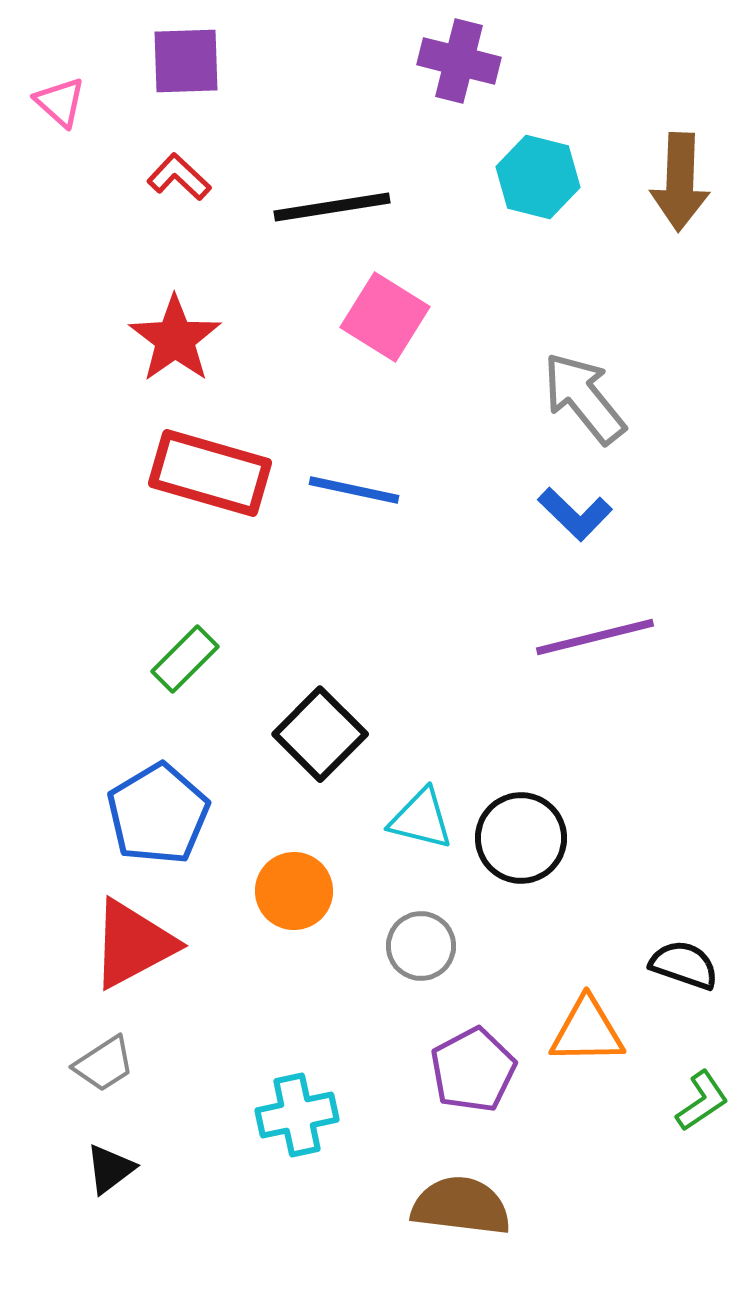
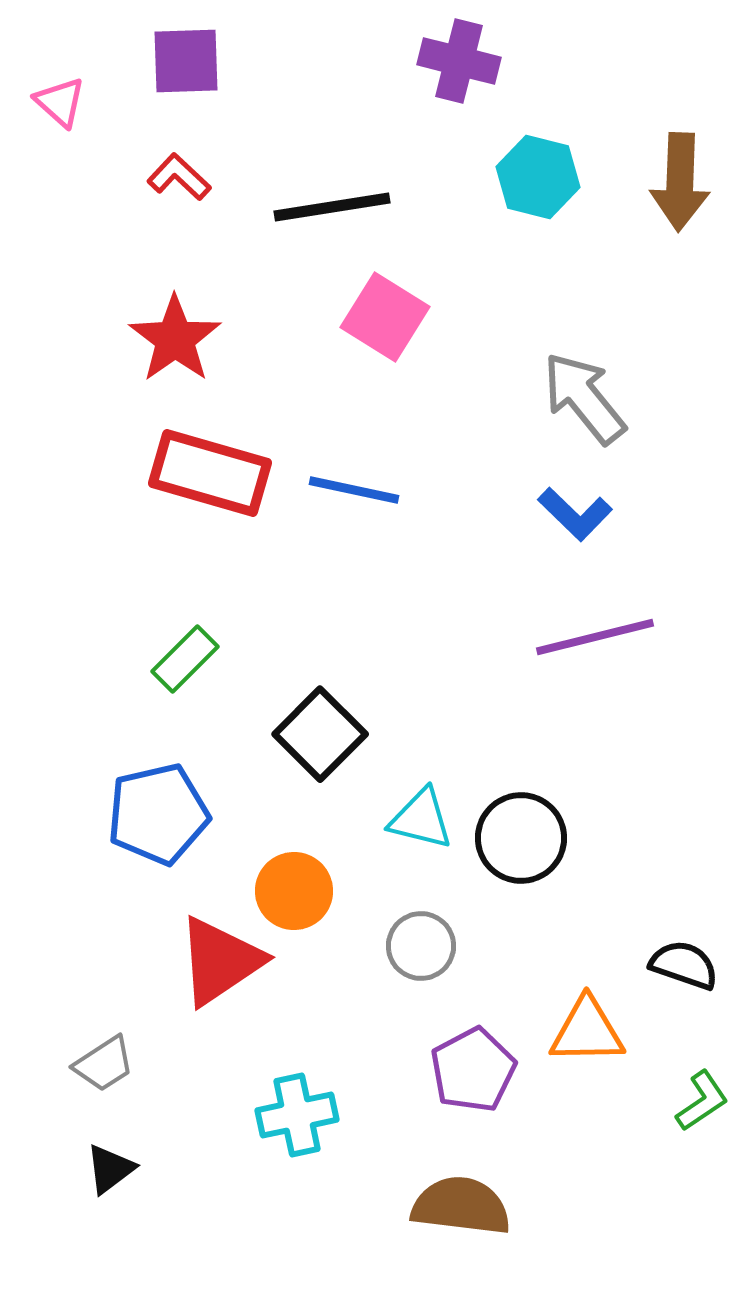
blue pentagon: rotated 18 degrees clockwise
red triangle: moved 87 px right, 17 px down; rotated 6 degrees counterclockwise
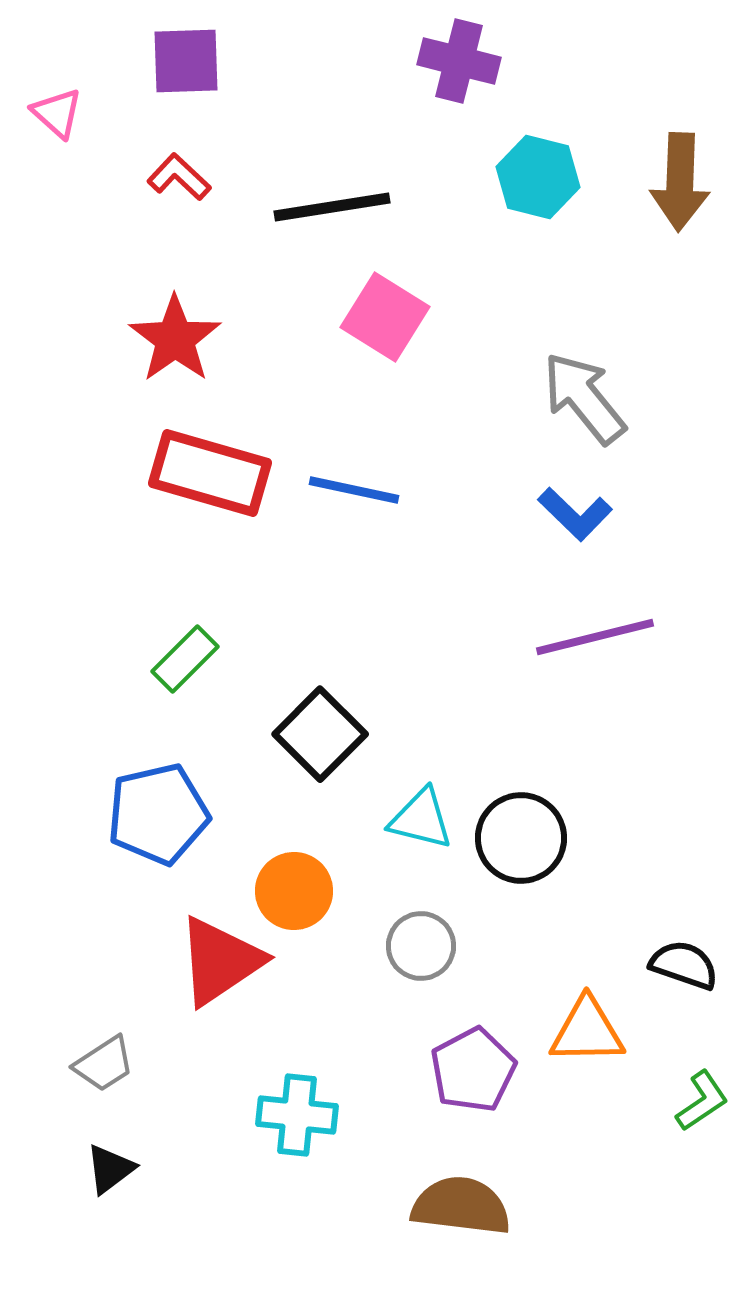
pink triangle: moved 3 px left, 11 px down
cyan cross: rotated 18 degrees clockwise
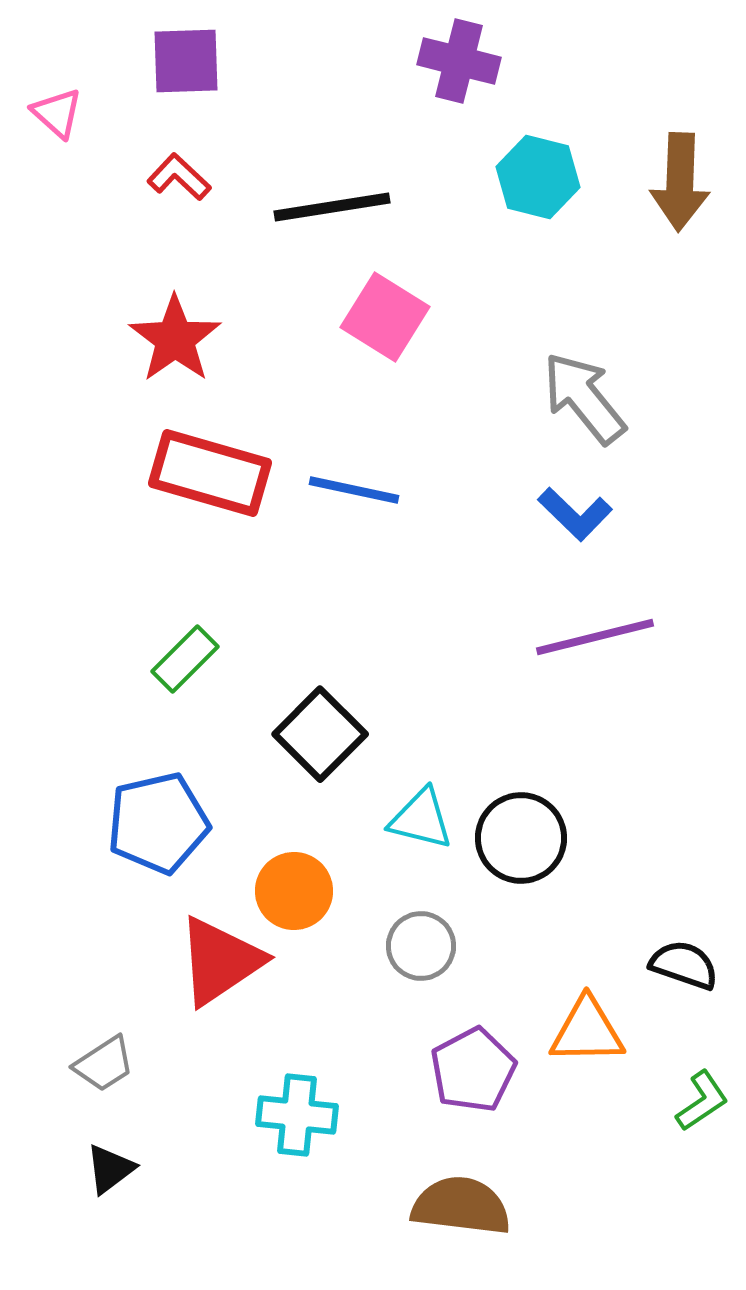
blue pentagon: moved 9 px down
